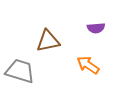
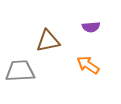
purple semicircle: moved 5 px left, 1 px up
gray trapezoid: rotated 20 degrees counterclockwise
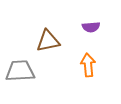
orange arrow: rotated 50 degrees clockwise
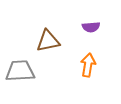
orange arrow: rotated 15 degrees clockwise
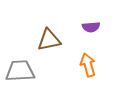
brown triangle: moved 1 px right, 1 px up
orange arrow: rotated 25 degrees counterclockwise
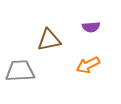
orange arrow: rotated 100 degrees counterclockwise
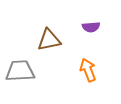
orange arrow: moved 5 px down; rotated 95 degrees clockwise
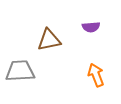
orange arrow: moved 8 px right, 5 px down
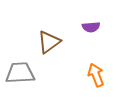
brown triangle: moved 2 px down; rotated 25 degrees counterclockwise
gray trapezoid: moved 2 px down
